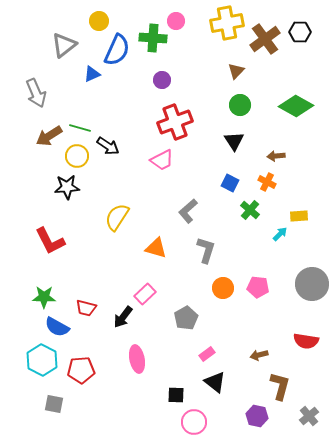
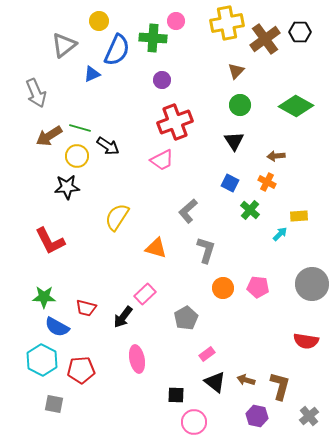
brown arrow at (259, 355): moved 13 px left, 25 px down; rotated 30 degrees clockwise
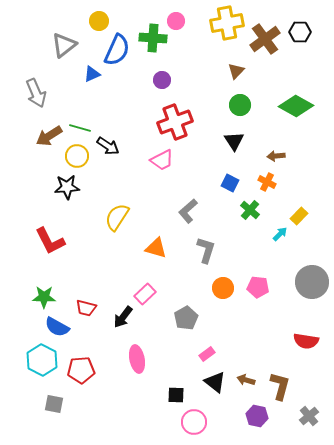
yellow rectangle at (299, 216): rotated 42 degrees counterclockwise
gray circle at (312, 284): moved 2 px up
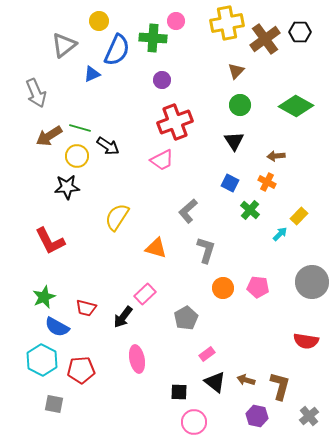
green star at (44, 297): rotated 25 degrees counterclockwise
black square at (176, 395): moved 3 px right, 3 px up
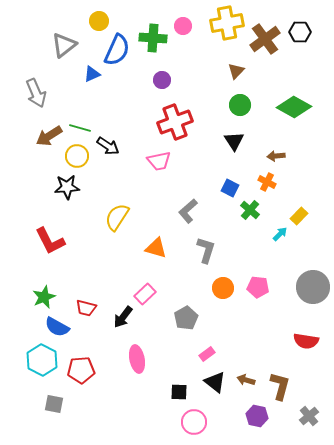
pink circle at (176, 21): moved 7 px right, 5 px down
green diamond at (296, 106): moved 2 px left, 1 px down
pink trapezoid at (162, 160): moved 3 px left, 1 px down; rotated 15 degrees clockwise
blue square at (230, 183): moved 5 px down
gray circle at (312, 282): moved 1 px right, 5 px down
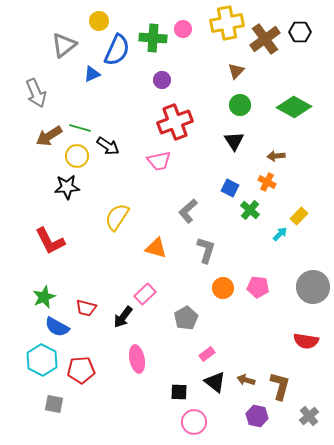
pink circle at (183, 26): moved 3 px down
